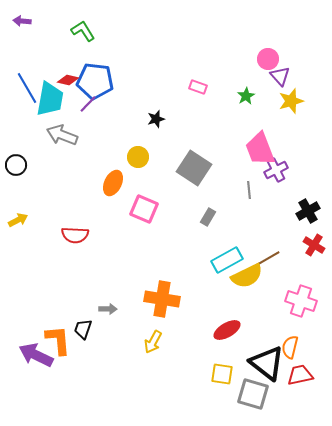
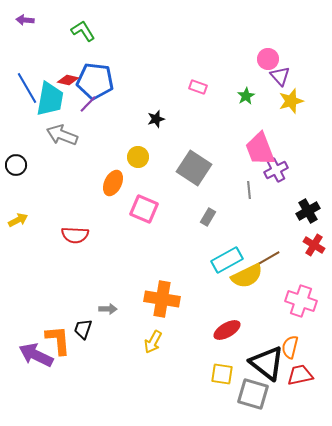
purple arrow at (22, 21): moved 3 px right, 1 px up
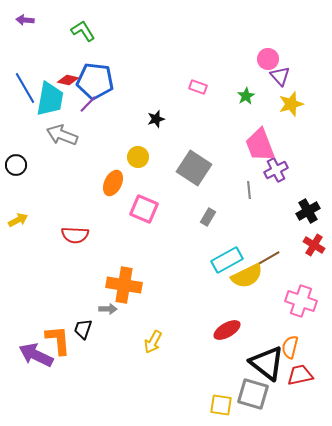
blue line at (27, 88): moved 2 px left
yellow star at (291, 101): moved 3 px down
pink trapezoid at (260, 149): moved 4 px up
orange cross at (162, 299): moved 38 px left, 14 px up
yellow square at (222, 374): moved 1 px left, 31 px down
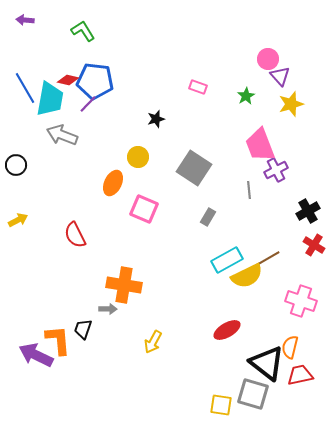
red semicircle at (75, 235): rotated 60 degrees clockwise
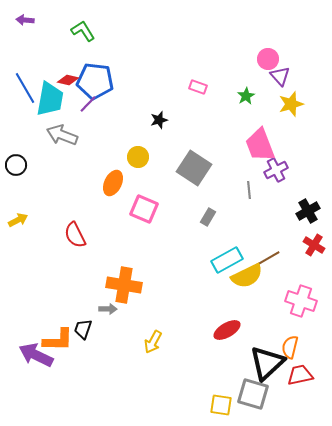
black star at (156, 119): moved 3 px right, 1 px down
orange L-shape at (58, 340): rotated 96 degrees clockwise
black triangle at (267, 363): rotated 39 degrees clockwise
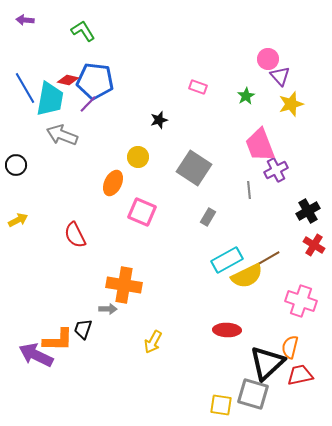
pink square at (144, 209): moved 2 px left, 3 px down
red ellipse at (227, 330): rotated 32 degrees clockwise
